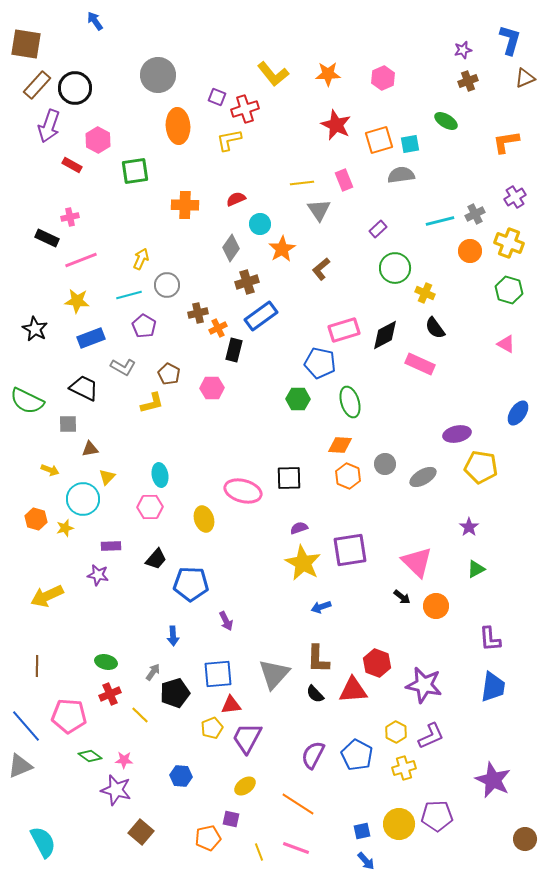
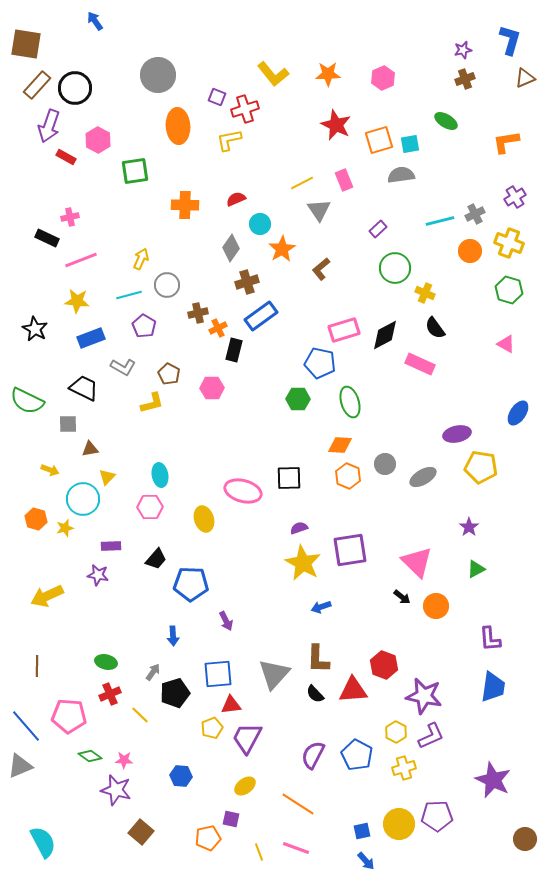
brown cross at (468, 81): moved 3 px left, 2 px up
red rectangle at (72, 165): moved 6 px left, 8 px up
yellow line at (302, 183): rotated 20 degrees counterclockwise
red hexagon at (377, 663): moved 7 px right, 2 px down
purple star at (424, 685): moved 11 px down
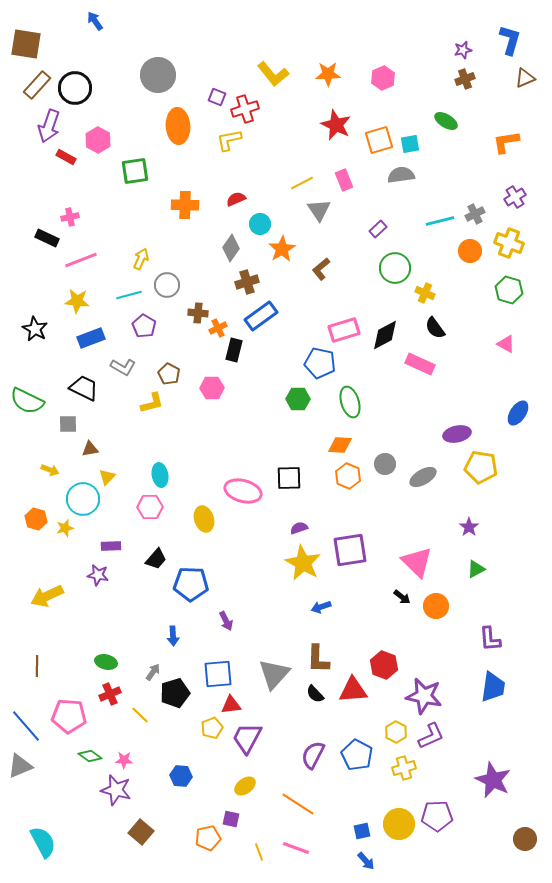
brown cross at (198, 313): rotated 18 degrees clockwise
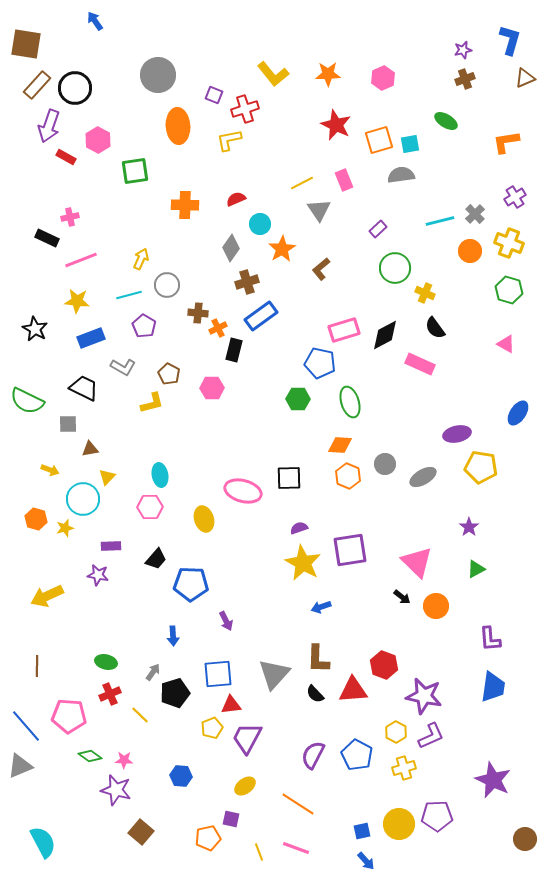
purple square at (217, 97): moved 3 px left, 2 px up
gray cross at (475, 214): rotated 18 degrees counterclockwise
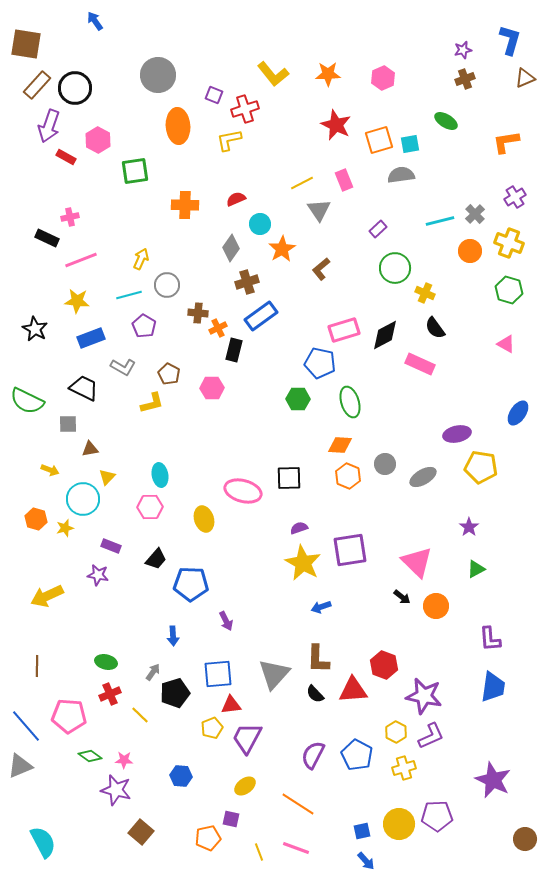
purple rectangle at (111, 546): rotated 24 degrees clockwise
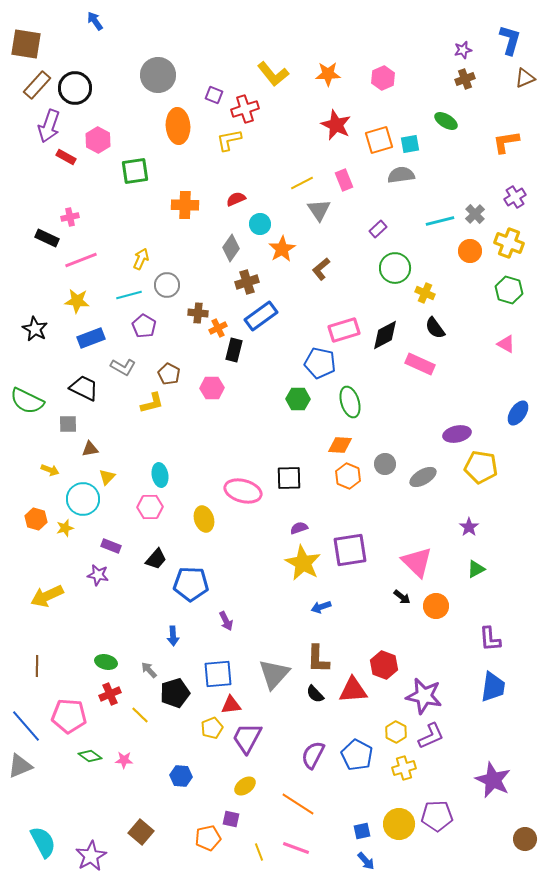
gray arrow at (153, 672): moved 4 px left, 2 px up; rotated 78 degrees counterclockwise
purple star at (116, 790): moved 25 px left, 66 px down; rotated 28 degrees clockwise
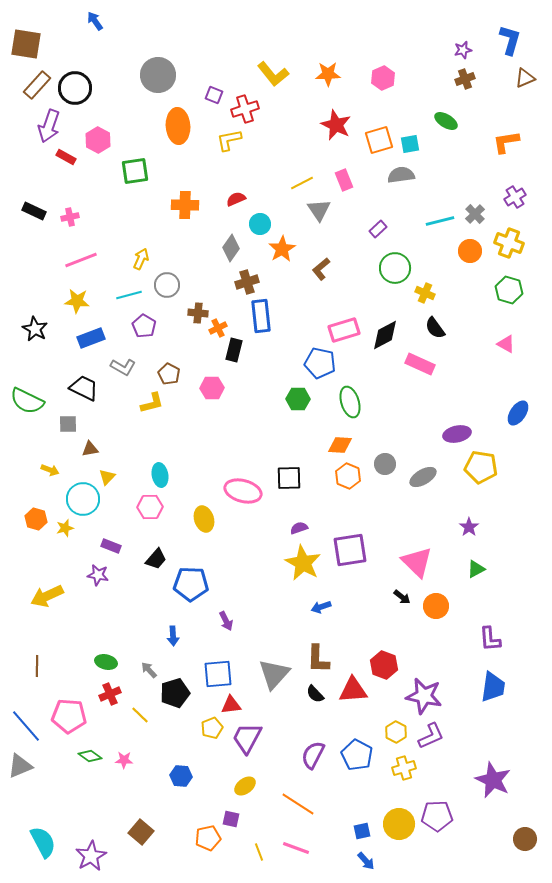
black rectangle at (47, 238): moved 13 px left, 27 px up
blue rectangle at (261, 316): rotated 60 degrees counterclockwise
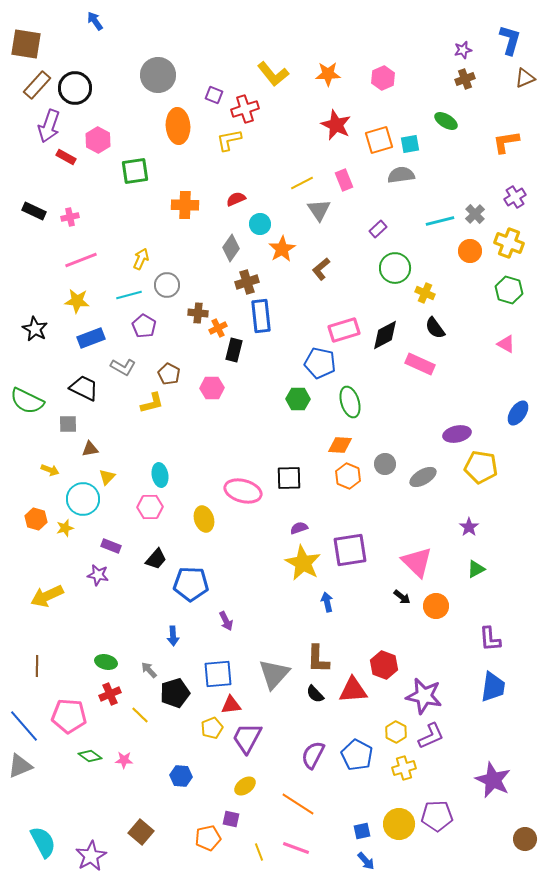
blue arrow at (321, 607): moved 6 px right, 5 px up; rotated 96 degrees clockwise
blue line at (26, 726): moved 2 px left
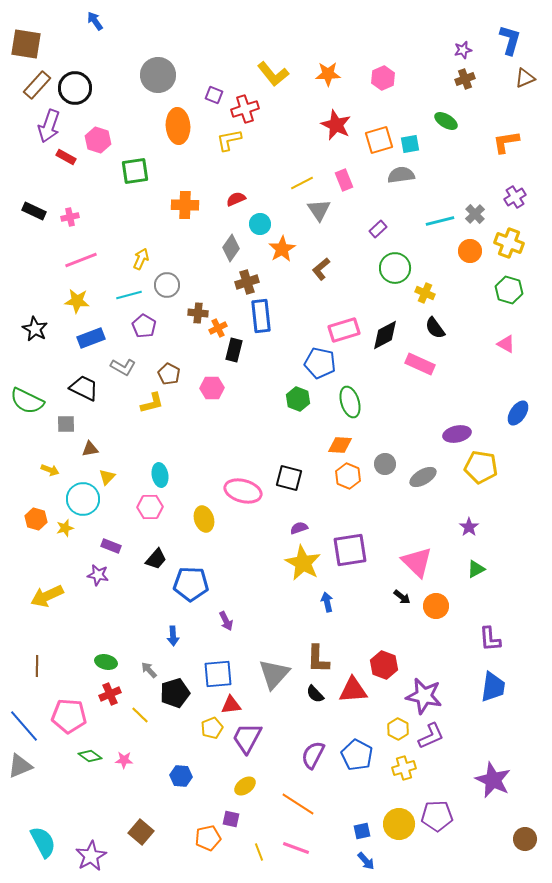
pink hexagon at (98, 140): rotated 10 degrees counterclockwise
green hexagon at (298, 399): rotated 20 degrees clockwise
gray square at (68, 424): moved 2 px left
black square at (289, 478): rotated 16 degrees clockwise
yellow hexagon at (396, 732): moved 2 px right, 3 px up
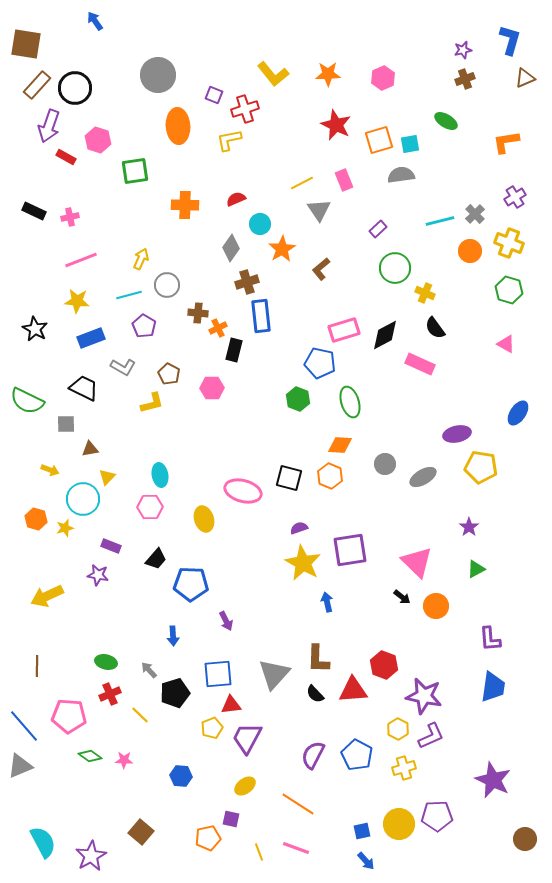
orange hexagon at (348, 476): moved 18 px left
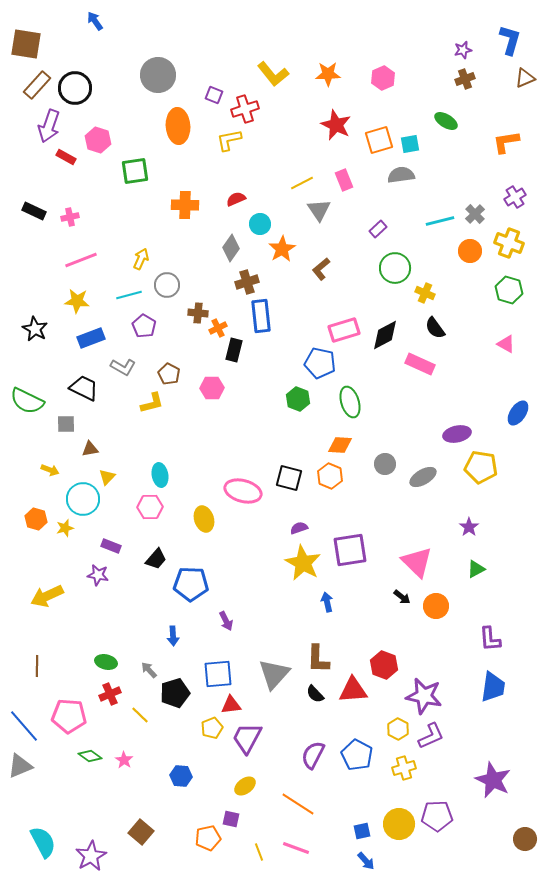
pink star at (124, 760): rotated 30 degrees clockwise
